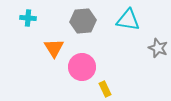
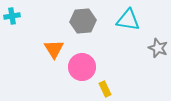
cyan cross: moved 16 px left, 2 px up; rotated 14 degrees counterclockwise
orange triangle: moved 1 px down
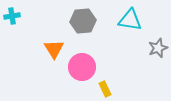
cyan triangle: moved 2 px right
gray star: rotated 30 degrees clockwise
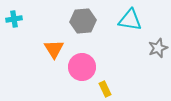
cyan cross: moved 2 px right, 3 px down
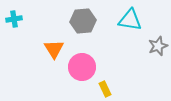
gray star: moved 2 px up
